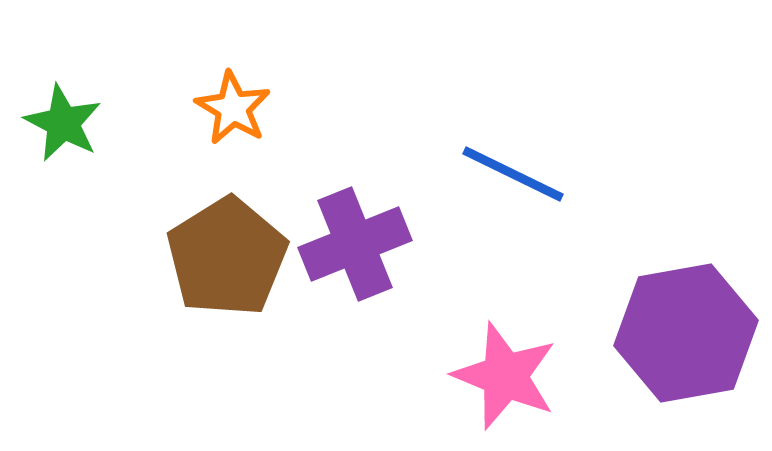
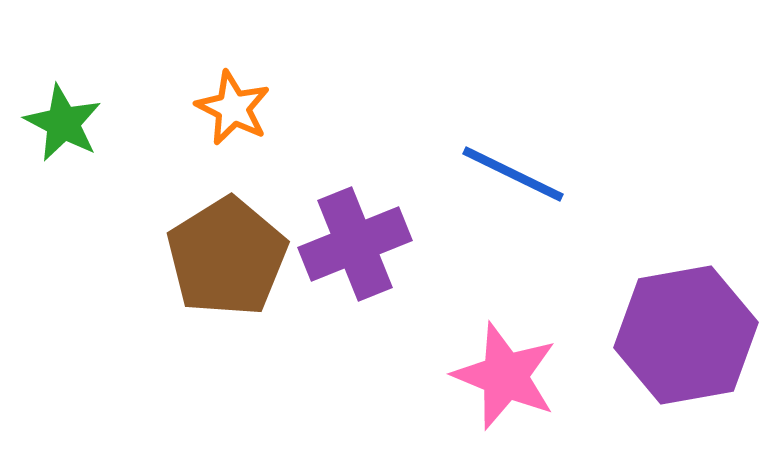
orange star: rotated 4 degrees counterclockwise
purple hexagon: moved 2 px down
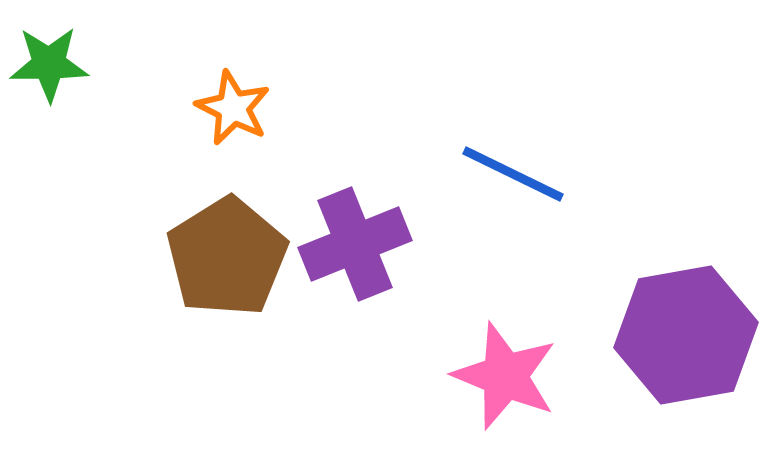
green star: moved 14 px left, 59 px up; rotated 28 degrees counterclockwise
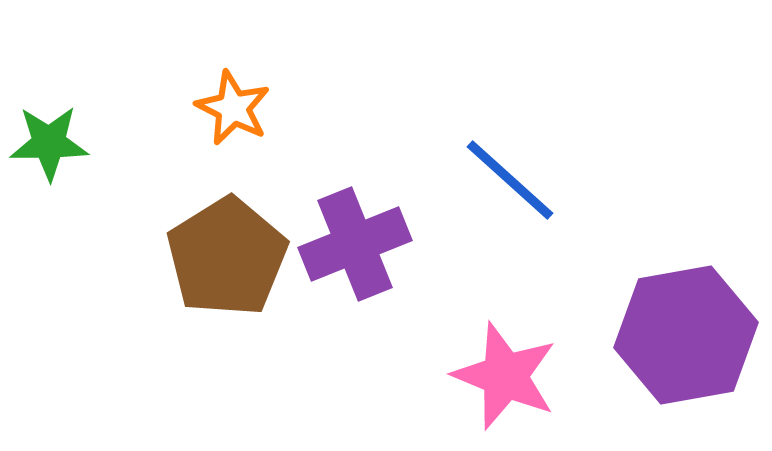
green star: moved 79 px down
blue line: moved 3 px left, 6 px down; rotated 16 degrees clockwise
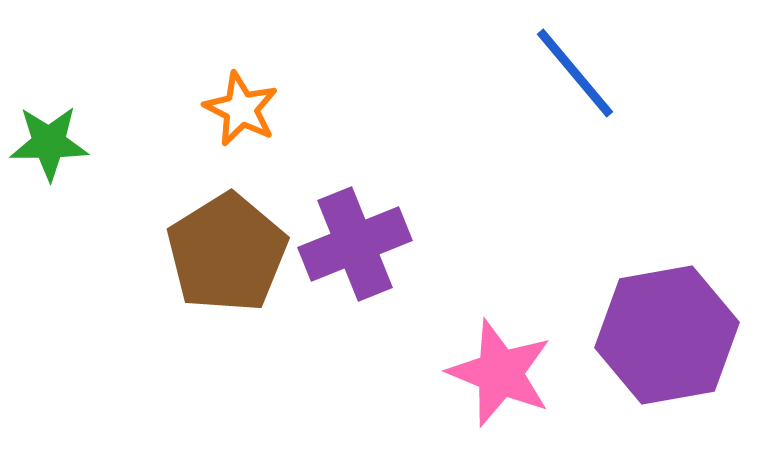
orange star: moved 8 px right, 1 px down
blue line: moved 65 px right, 107 px up; rotated 8 degrees clockwise
brown pentagon: moved 4 px up
purple hexagon: moved 19 px left
pink star: moved 5 px left, 3 px up
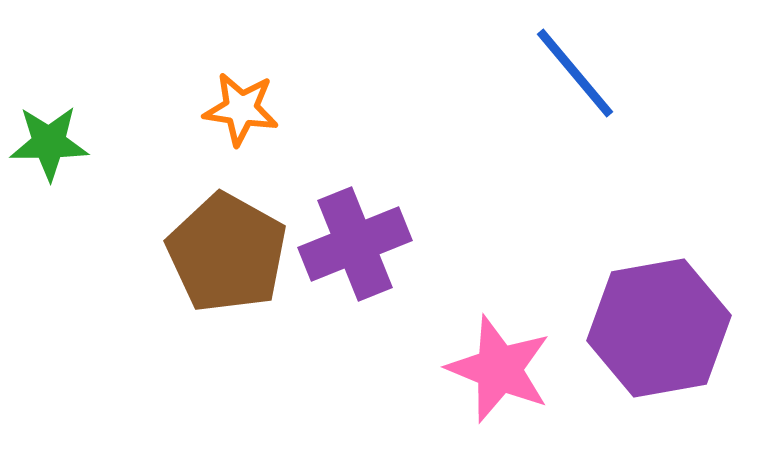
orange star: rotated 18 degrees counterclockwise
brown pentagon: rotated 11 degrees counterclockwise
purple hexagon: moved 8 px left, 7 px up
pink star: moved 1 px left, 4 px up
